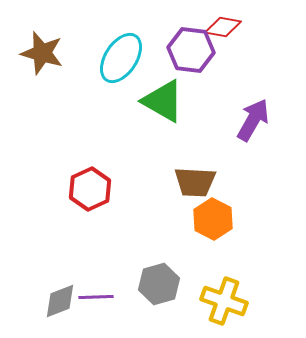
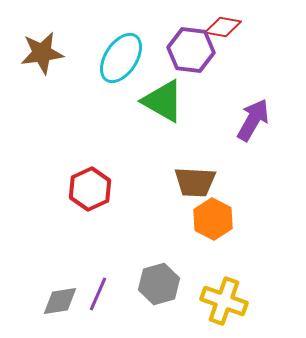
brown star: rotated 24 degrees counterclockwise
purple line: moved 2 px right, 3 px up; rotated 64 degrees counterclockwise
gray diamond: rotated 12 degrees clockwise
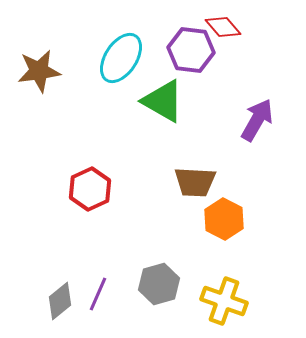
red diamond: rotated 39 degrees clockwise
brown star: moved 3 px left, 18 px down
purple arrow: moved 4 px right
orange hexagon: moved 11 px right
gray diamond: rotated 30 degrees counterclockwise
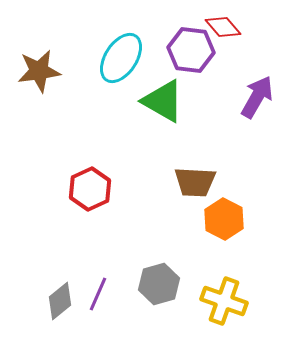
purple arrow: moved 23 px up
